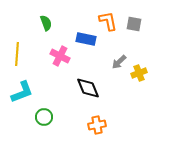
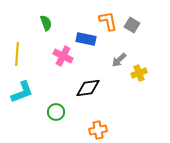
gray square: moved 2 px left, 1 px down; rotated 21 degrees clockwise
pink cross: moved 3 px right
gray arrow: moved 2 px up
black diamond: rotated 75 degrees counterclockwise
green circle: moved 12 px right, 5 px up
orange cross: moved 1 px right, 5 px down
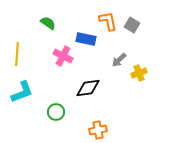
green semicircle: moved 2 px right; rotated 35 degrees counterclockwise
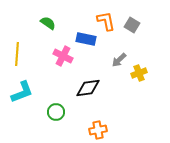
orange L-shape: moved 2 px left
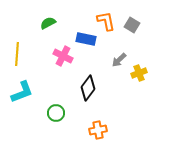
green semicircle: rotated 63 degrees counterclockwise
black diamond: rotated 45 degrees counterclockwise
green circle: moved 1 px down
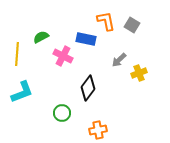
green semicircle: moved 7 px left, 14 px down
green circle: moved 6 px right
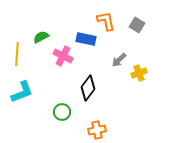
gray square: moved 5 px right
green circle: moved 1 px up
orange cross: moved 1 px left
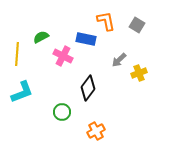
orange cross: moved 1 px left, 1 px down; rotated 18 degrees counterclockwise
